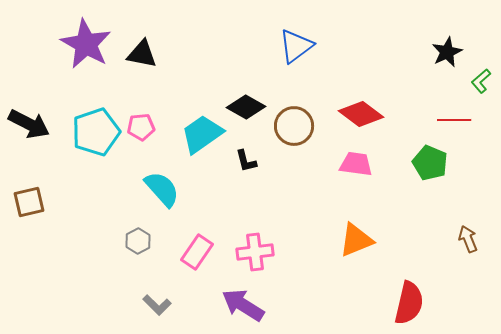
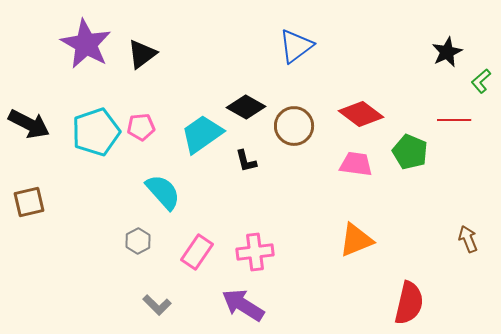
black triangle: rotated 48 degrees counterclockwise
green pentagon: moved 20 px left, 11 px up
cyan semicircle: moved 1 px right, 3 px down
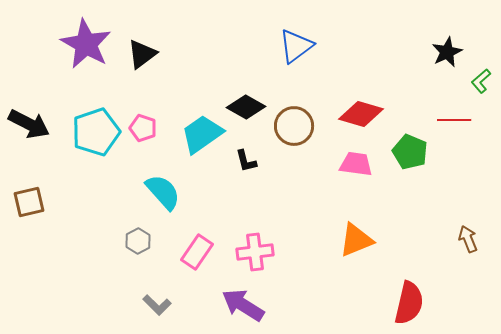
red diamond: rotated 21 degrees counterclockwise
pink pentagon: moved 2 px right, 1 px down; rotated 24 degrees clockwise
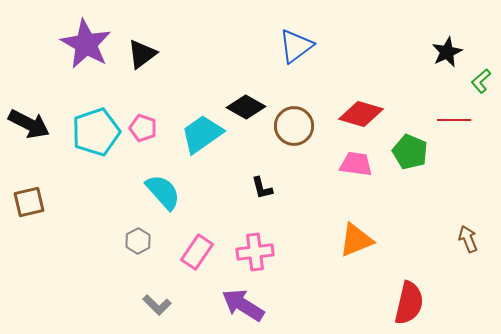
black L-shape: moved 16 px right, 27 px down
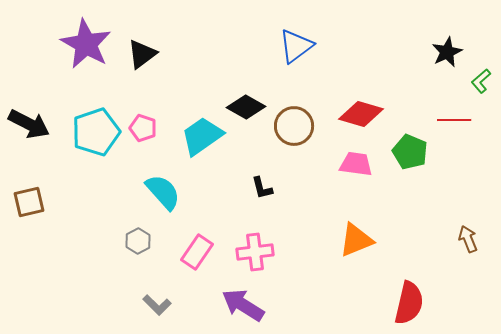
cyan trapezoid: moved 2 px down
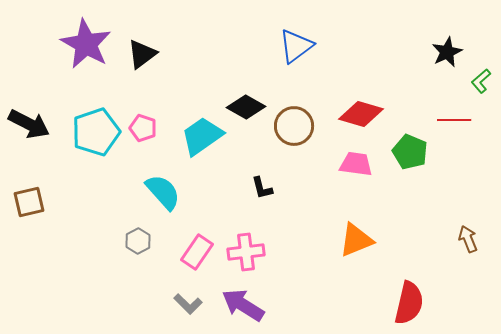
pink cross: moved 9 px left
gray L-shape: moved 31 px right, 1 px up
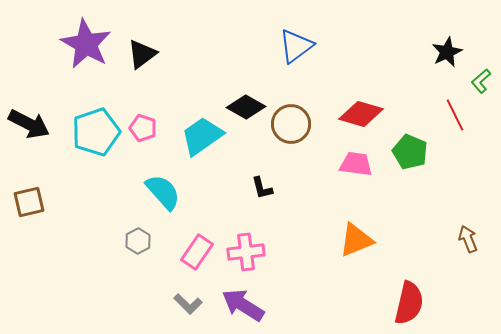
red line: moved 1 px right, 5 px up; rotated 64 degrees clockwise
brown circle: moved 3 px left, 2 px up
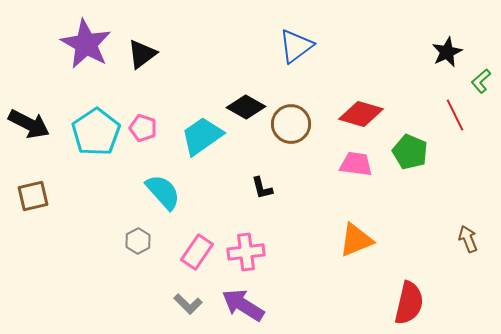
cyan pentagon: rotated 15 degrees counterclockwise
brown square: moved 4 px right, 6 px up
